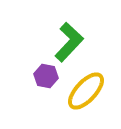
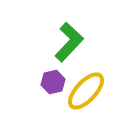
purple hexagon: moved 7 px right, 6 px down; rotated 25 degrees counterclockwise
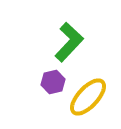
yellow ellipse: moved 2 px right, 6 px down
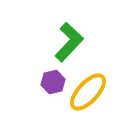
yellow ellipse: moved 5 px up
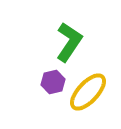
green L-shape: rotated 9 degrees counterclockwise
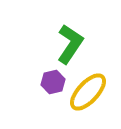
green L-shape: moved 1 px right, 2 px down
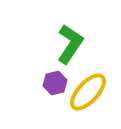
purple hexagon: moved 2 px right, 1 px down
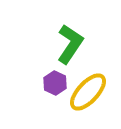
purple hexagon: rotated 20 degrees counterclockwise
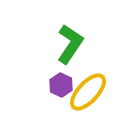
purple hexagon: moved 6 px right, 2 px down
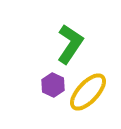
purple hexagon: moved 8 px left
